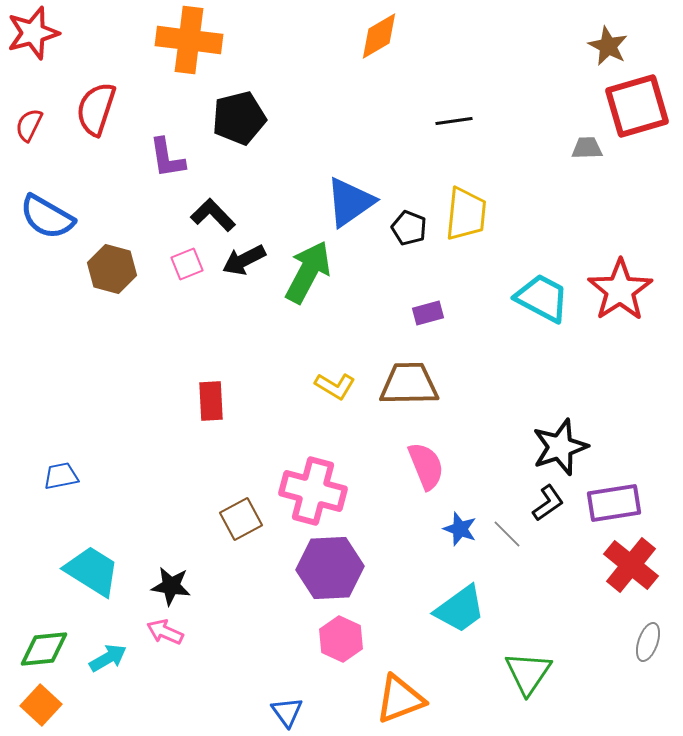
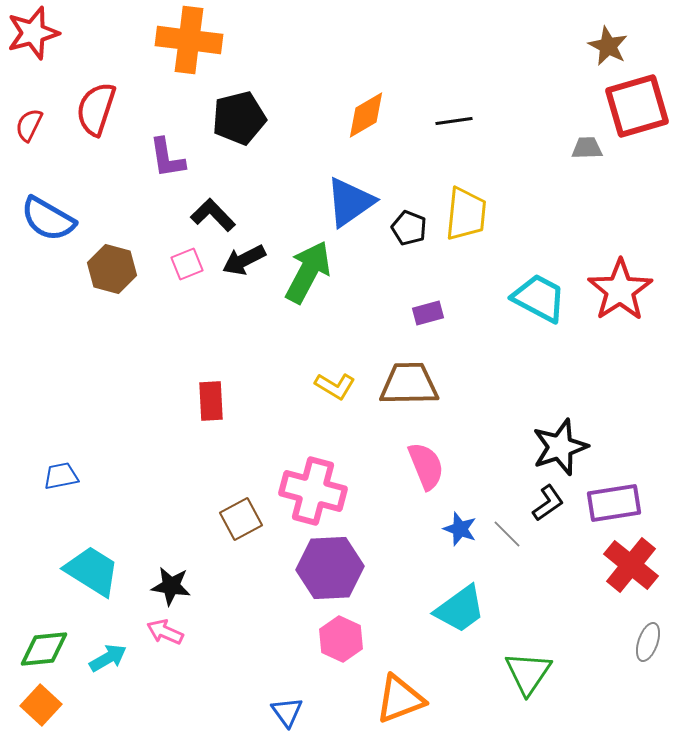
orange diamond at (379, 36): moved 13 px left, 79 px down
blue semicircle at (47, 217): moved 1 px right, 2 px down
cyan trapezoid at (542, 298): moved 3 px left
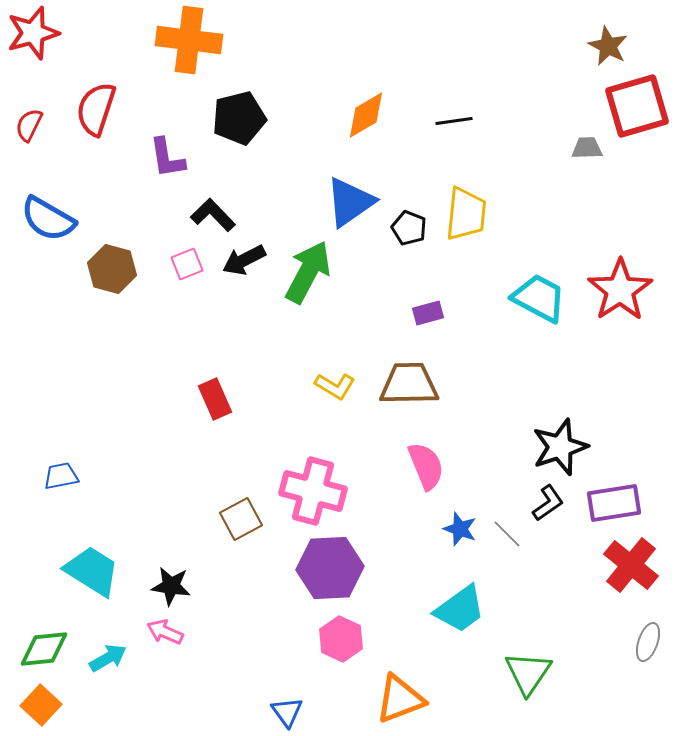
red rectangle at (211, 401): moved 4 px right, 2 px up; rotated 21 degrees counterclockwise
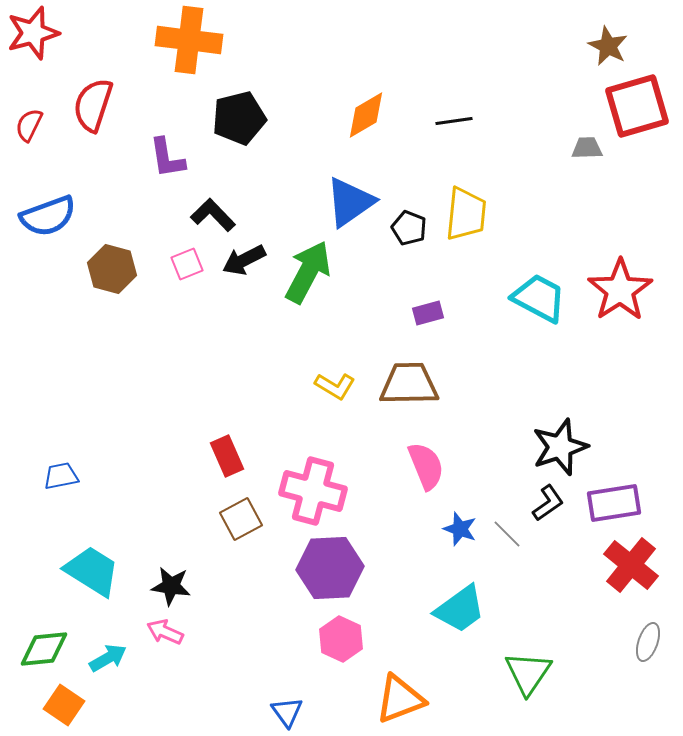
red semicircle at (96, 109): moved 3 px left, 4 px up
blue semicircle at (48, 219): moved 3 px up; rotated 50 degrees counterclockwise
red rectangle at (215, 399): moved 12 px right, 57 px down
orange square at (41, 705): moved 23 px right; rotated 9 degrees counterclockwise
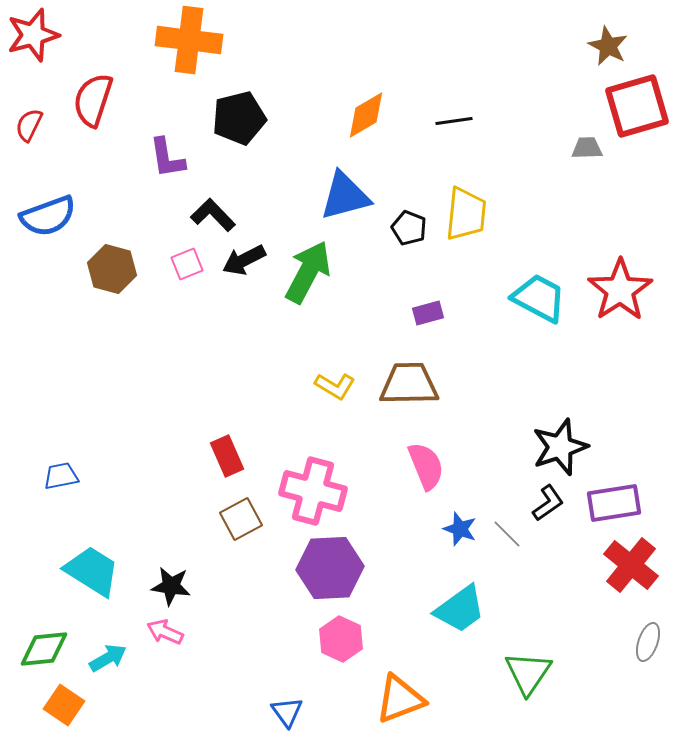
red star at (33, 33): moved 2 px down
red semicircle at (93, 105): moved 5 px up
blue triangle at (350, 202): moved 5 px left, 6 px up; rotated 20 degrees clockwise
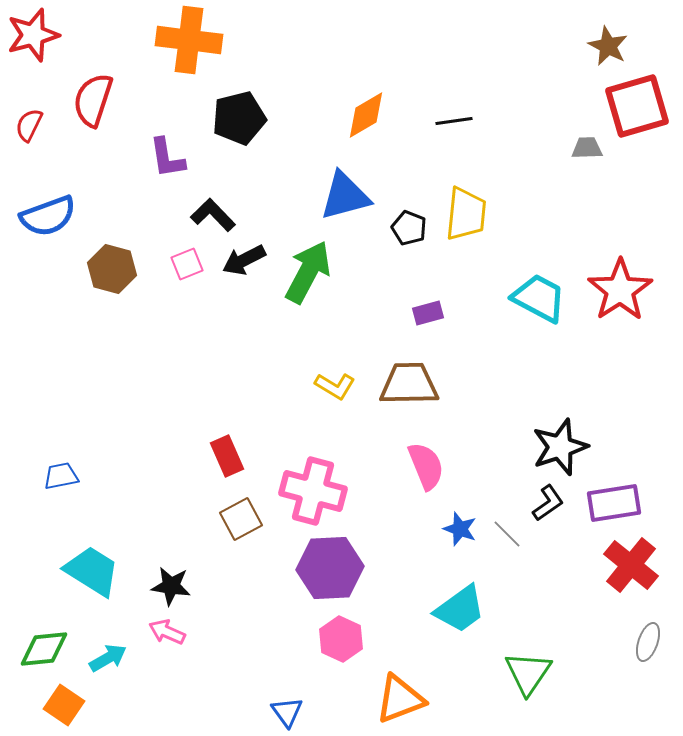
pink arrow at (165, 632): moved 2 px right
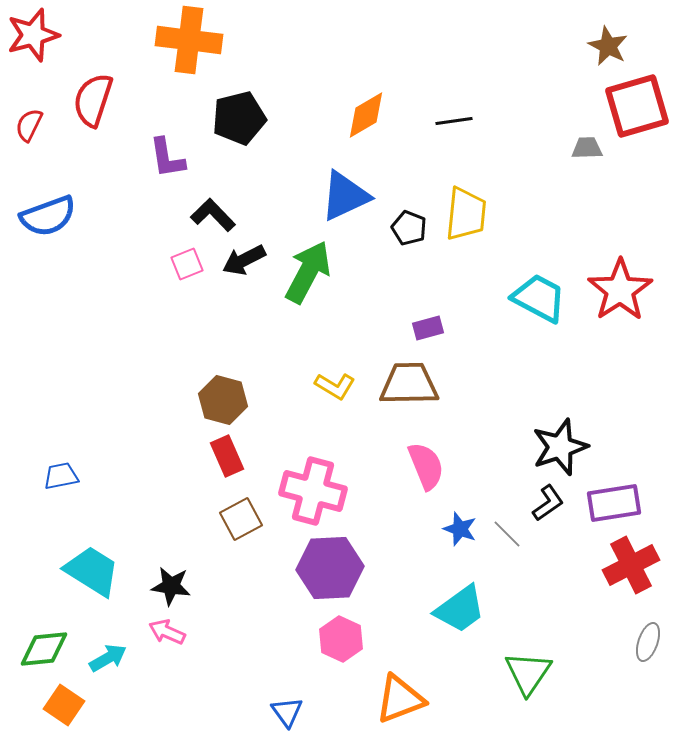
blue triangle at (345, 196): rotated 10 degrees counterclockwise
brown hexagon at (112, 269): moved 111 px right, 131 px down
purple rectangle at (428, 313): moved 15 px down
red cross at (631, 565): rotated 24 degrees clockwise
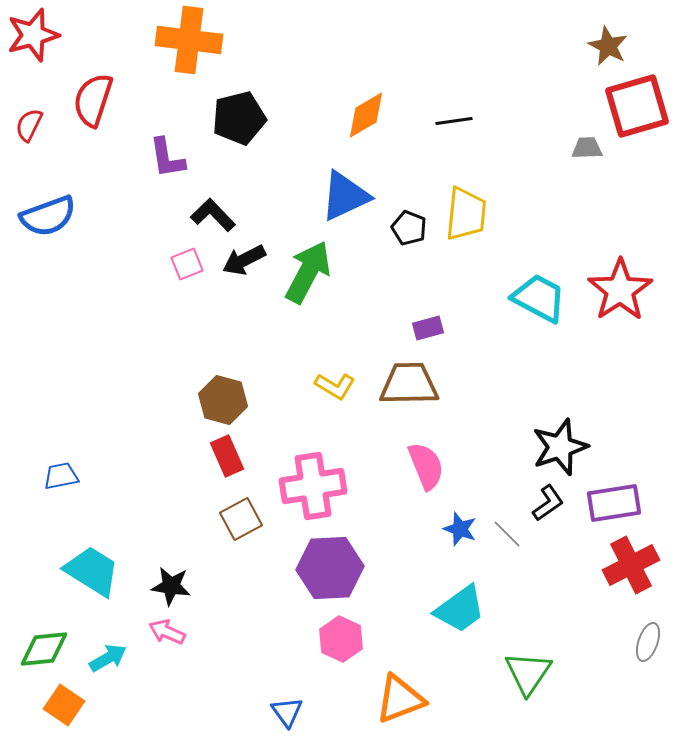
pink cross at (313, 491): moved 5 px up; rotated 24 degrees counterclockwise
